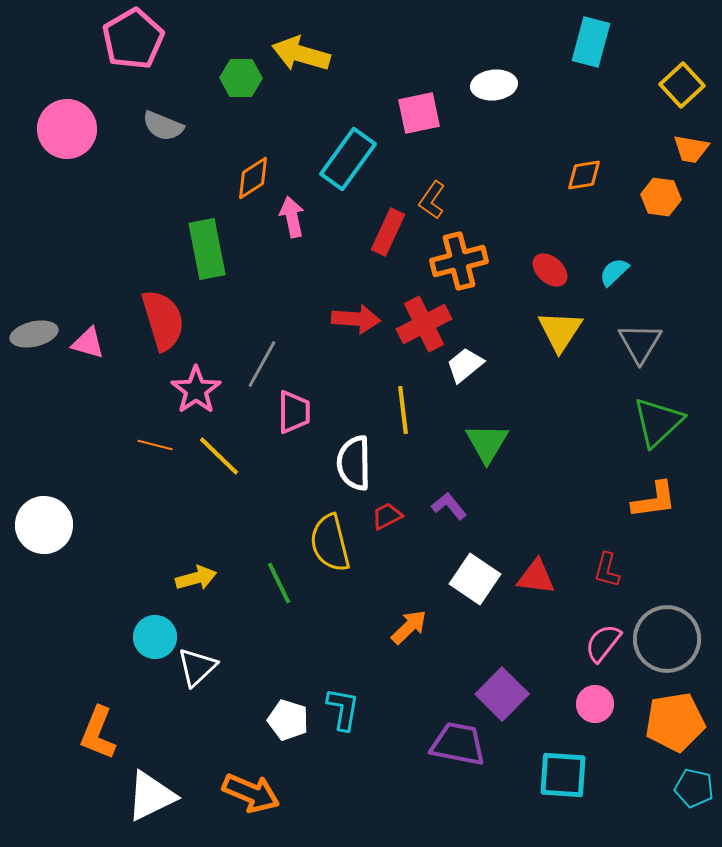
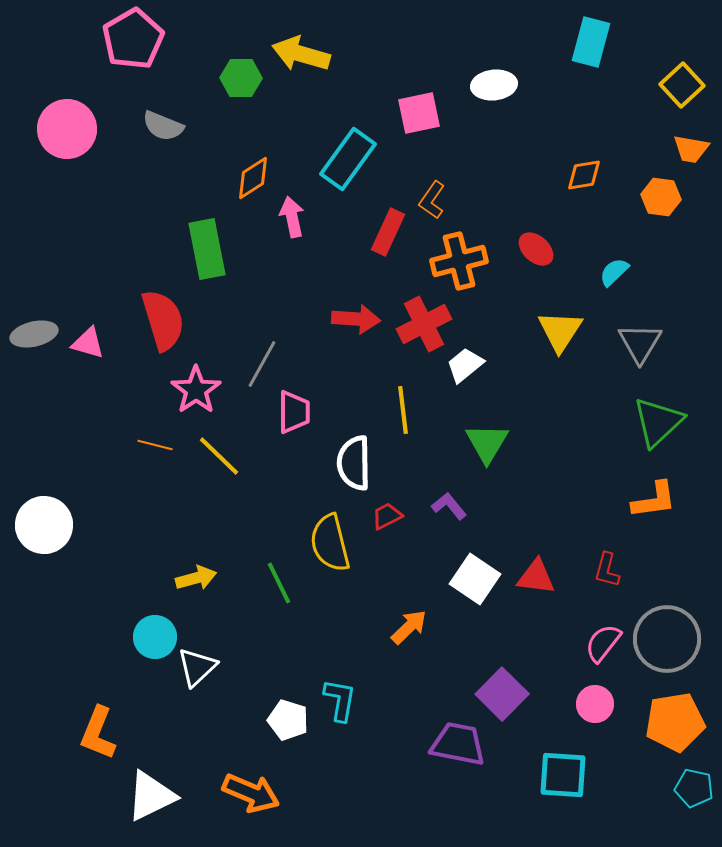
red ellipse at (550, 270): moved 14 px left, 21 px up
cyan L-shape at (343, 709): moved 3 px left, 9 px up
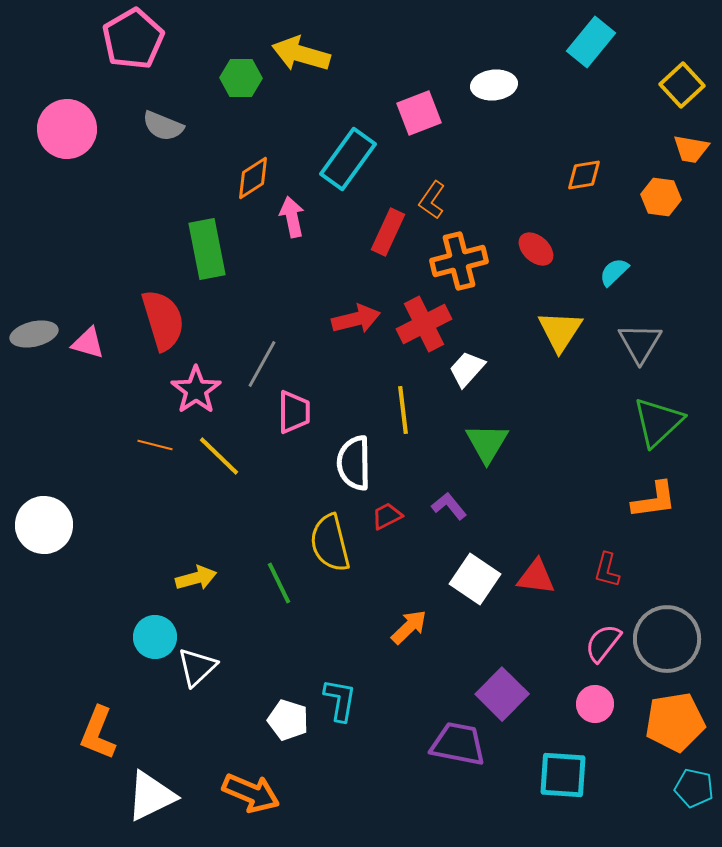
cyan rectangle at (591, 42): rotated 24 degrees clockwise
pink square at (419, 113): rotated 9 degrees counterclockwise
red arrow at (356, 319): rotated 18 degrees counterclockwise
white trapezoid at (465, 365): moved 2 px right, 4 px down; rotated 9 degrees counterclockwise
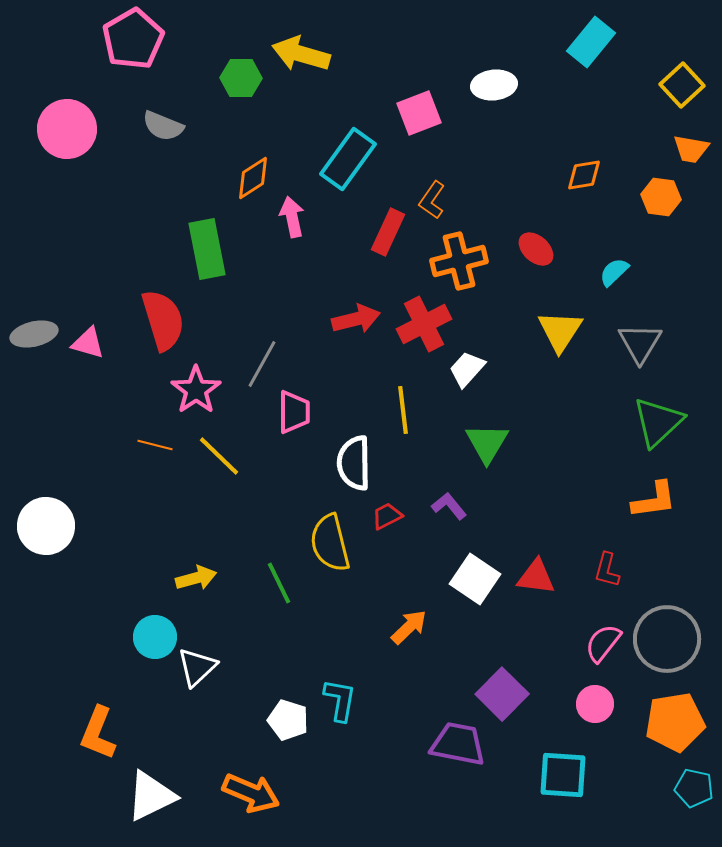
white circle at (44, 525): moved 2 px right, 1 px down
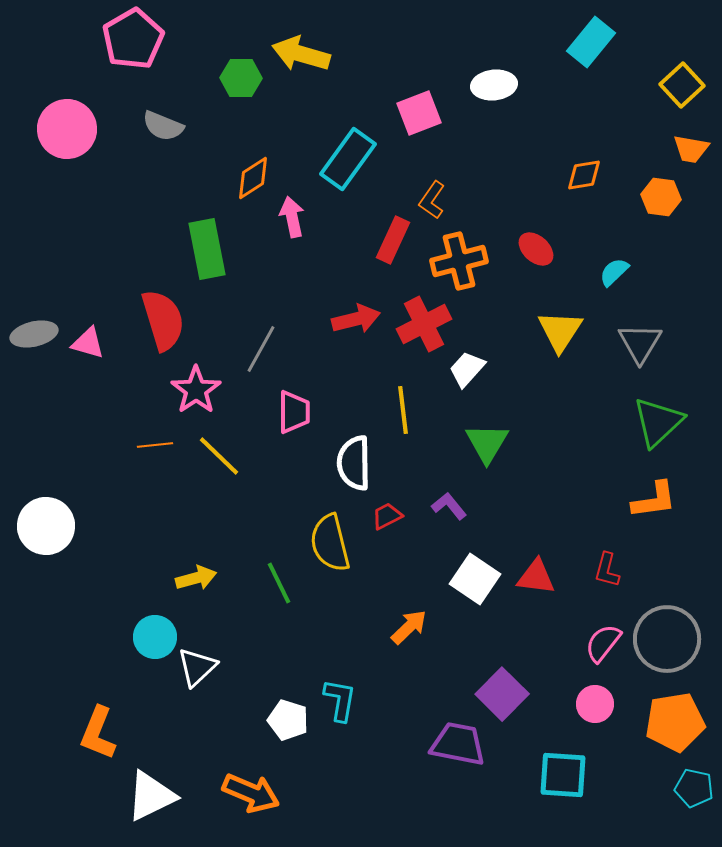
red rectangle at (388, 232): moved 5 px right, 8 px down
gray line at (262, 364): moved 1 px left, 15 px up
orange line at (155, 445): rotated 20 degrees counterclockwise
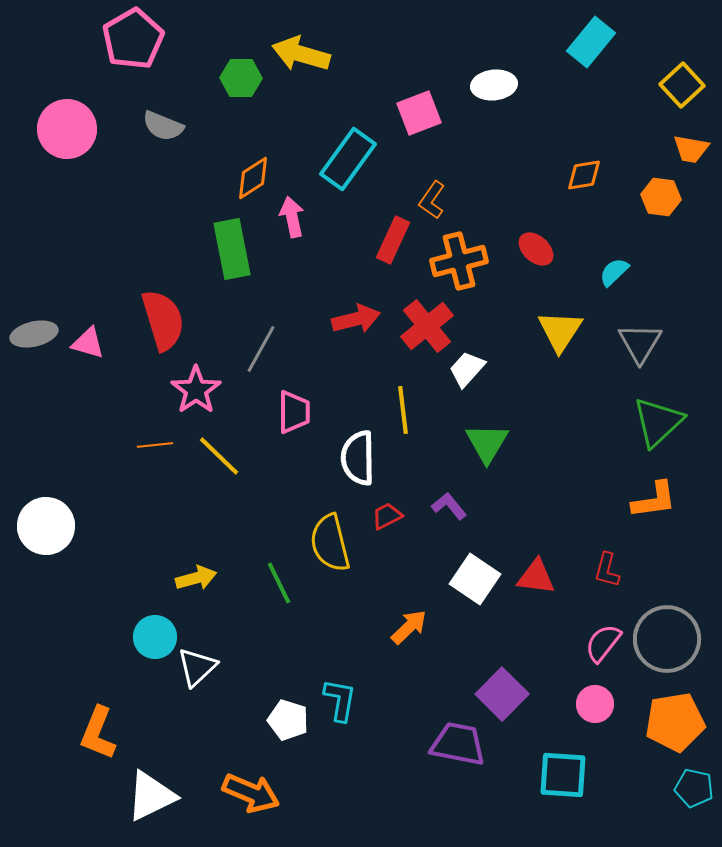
green rectangle at (207, 249): moved 25 px right
red cross at (424, 324): moved 3 px right, 2 px down; rotated 12 degrees counterclockwise
white semicircle at (354, 463): moved 4 px right, 5 px up
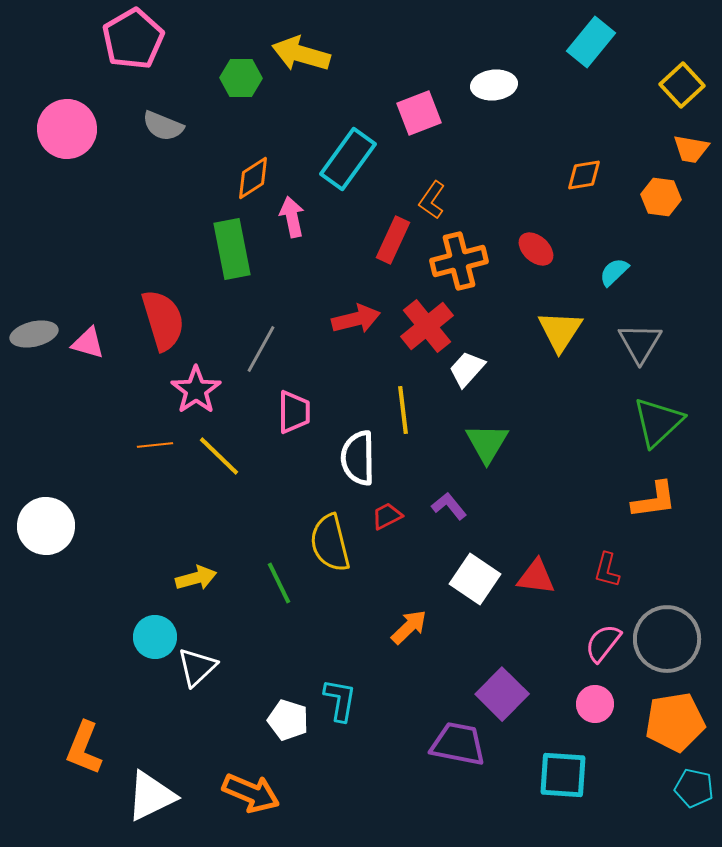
orange L-shape at (98, 733): moved 14 px left, 15 px down
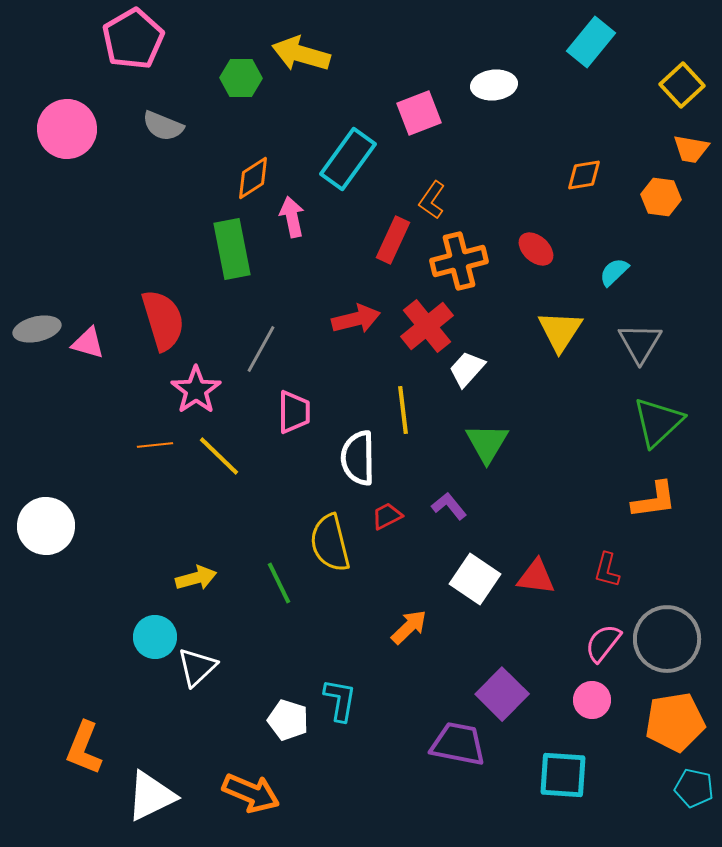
gray ellipse at (34, 334): moved 3 px right, 5 px up
pink circle at (595, 704): moved 3 px left, 4 px up
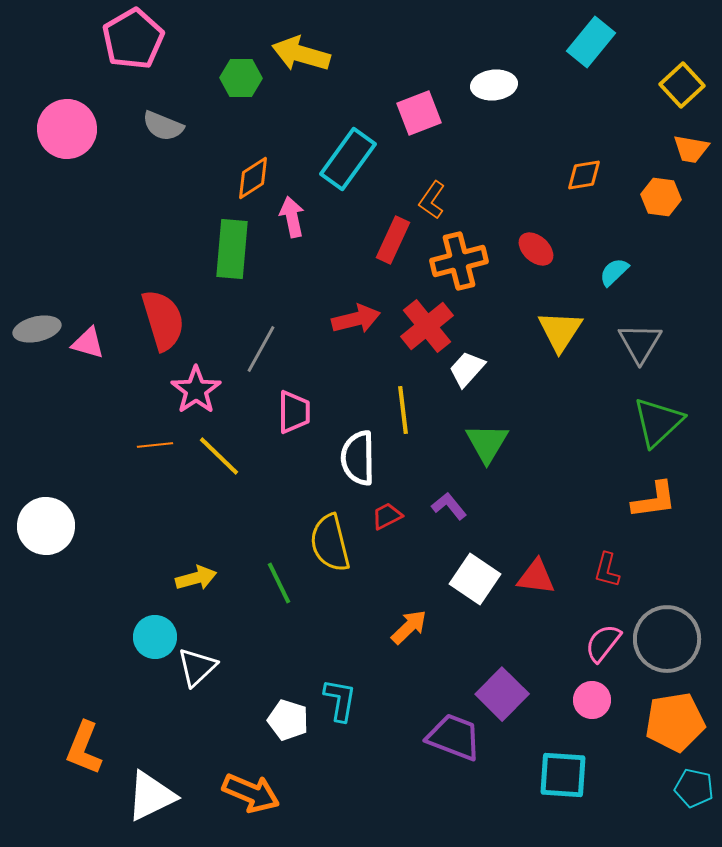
green rectangle at (232, 249): rotated 16 degrees clockwise
purple trapezoid at (458, 744): moved 4 px left, 7 px up; rotated 10 degrees clockwise
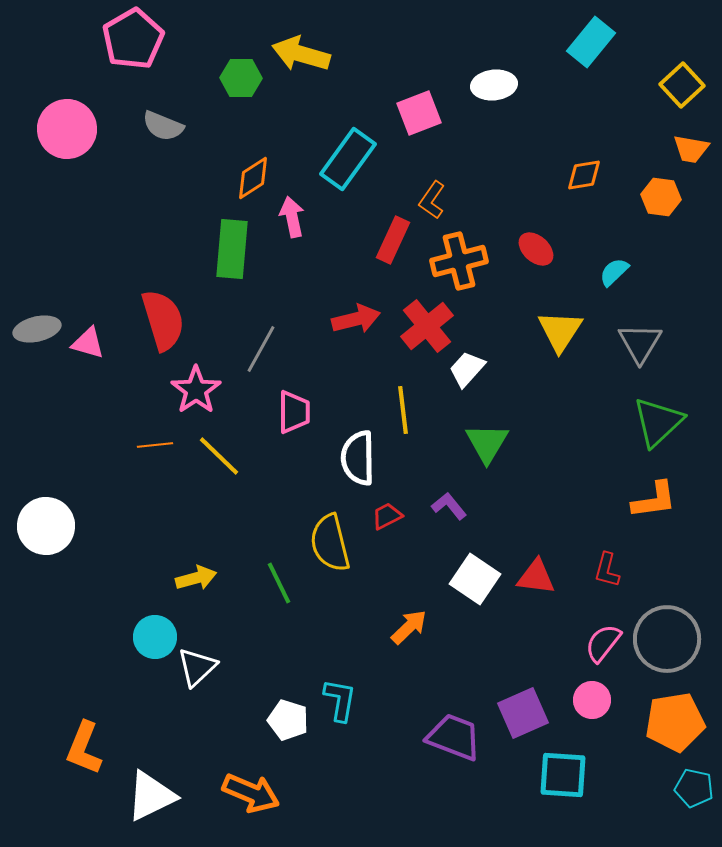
purple square at (502, 694): moved 21 px right, 19 px down; rotated 21 degrees clockwise
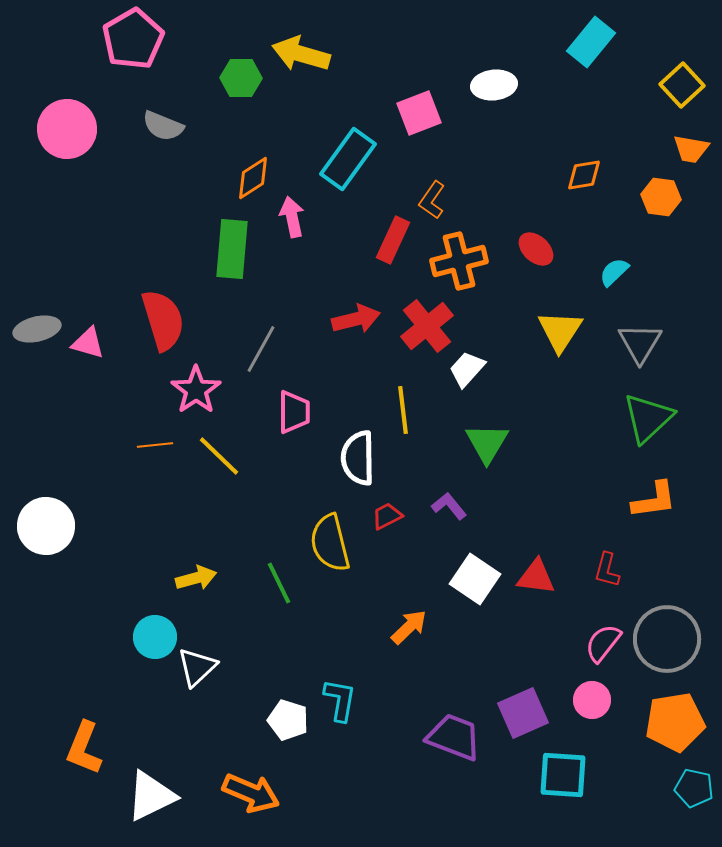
green triangle at (658, 422): moved 10 px left, 4 px up
